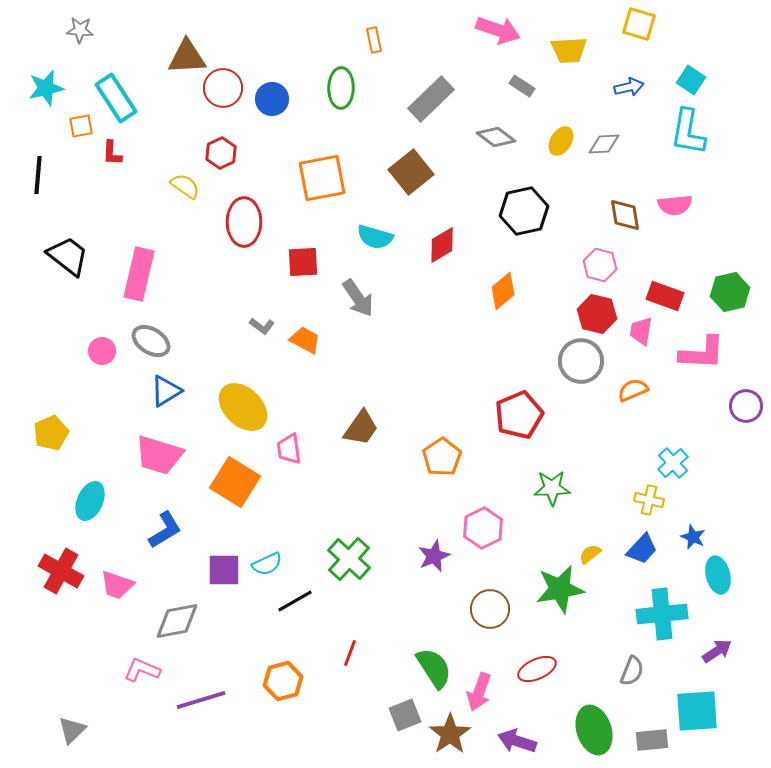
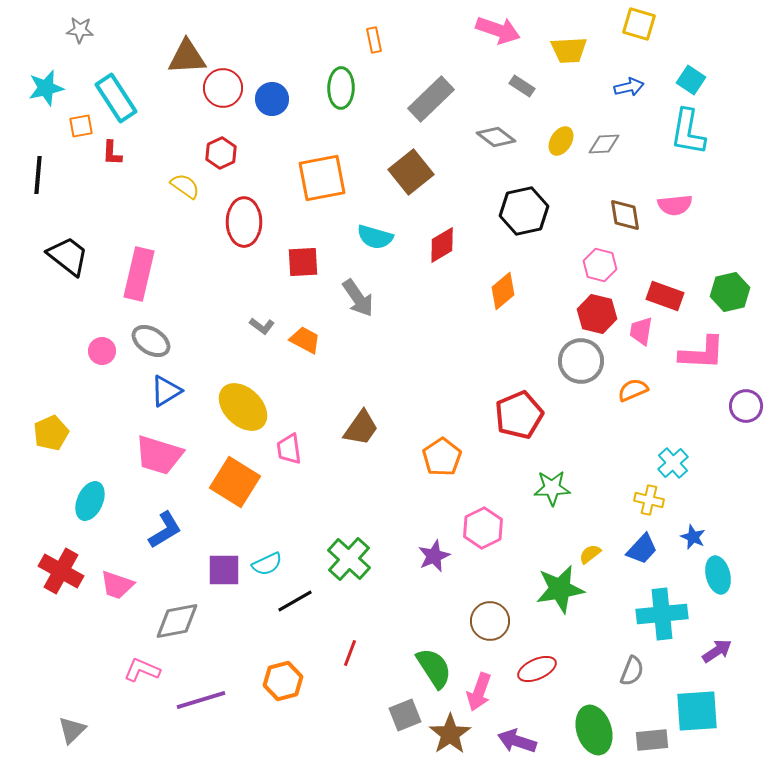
brown circle at (490, 609): moved 12 px down
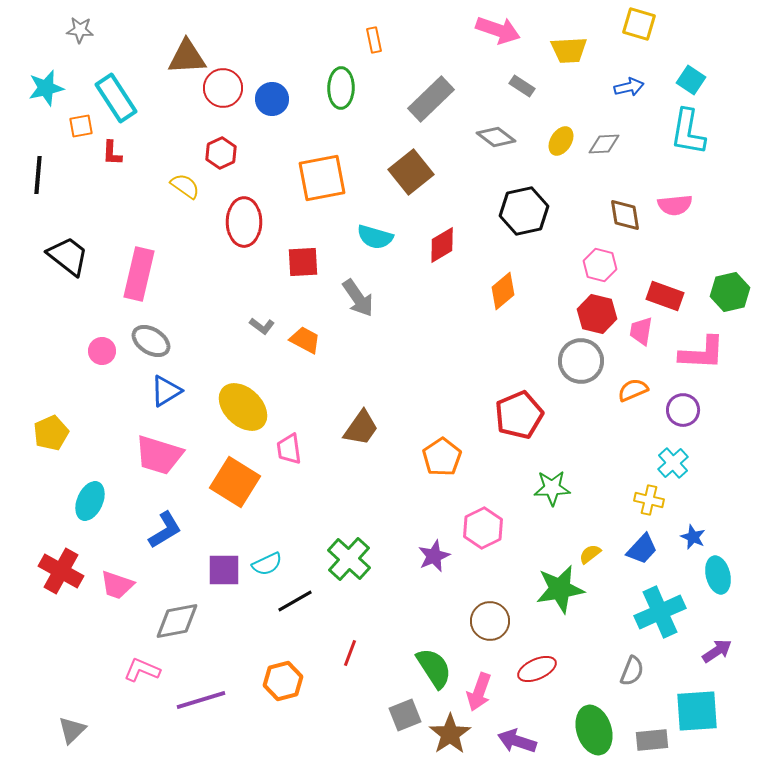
purple circle at (746, 406): moved 63 px left, 4 px down
cyan cross at (662, 614): moved 2 px left, 2 px up; rotated 18 degrees counterclockwise
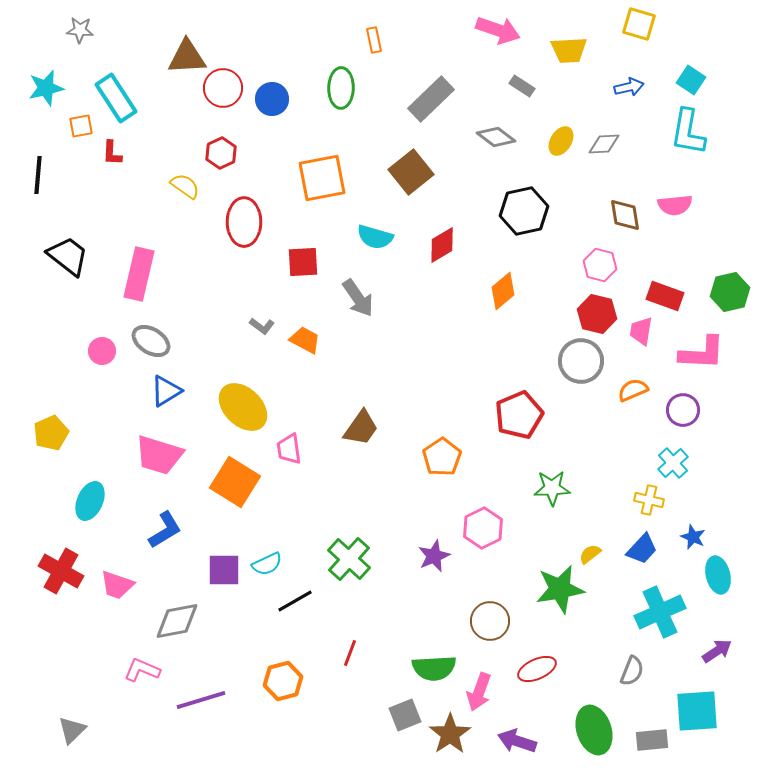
green semicircle at (434, 668): rotated 120 degrees clockwise
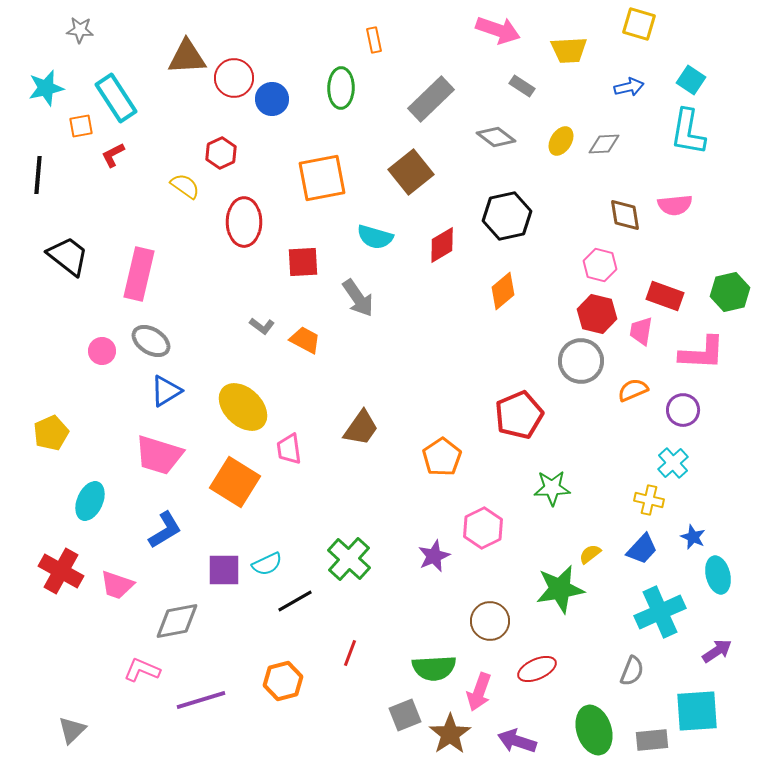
red circle at (223, 88): moved 11 px right, 10 px up
red L-shape at (112, 153): moved 1 px right, 2 px down; rotated 60 degrees clockwise
black hexagon at (524, 211): moved 17 px left, 5 px down
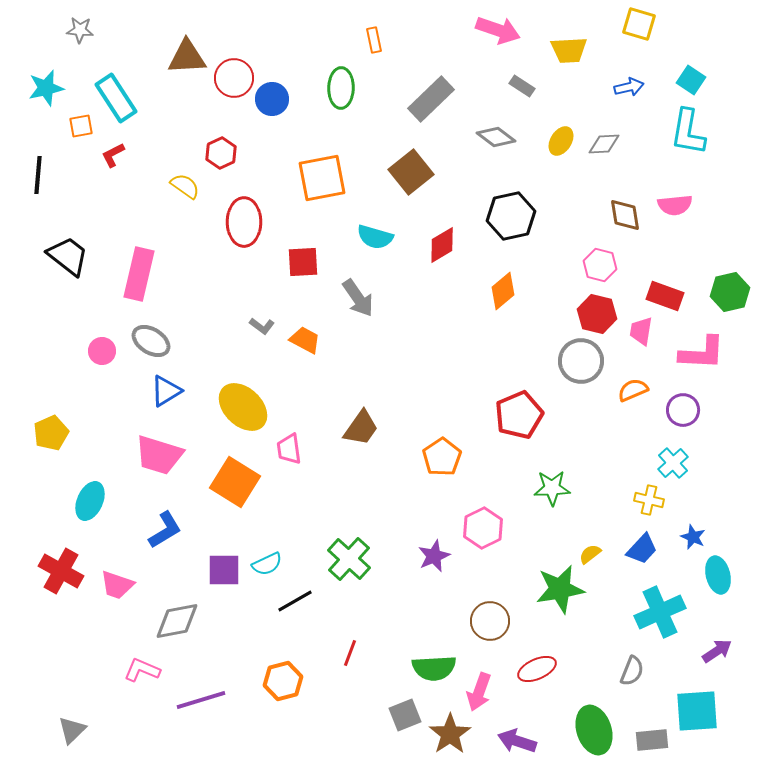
black hexagon at (507, 216): moved 4 px right
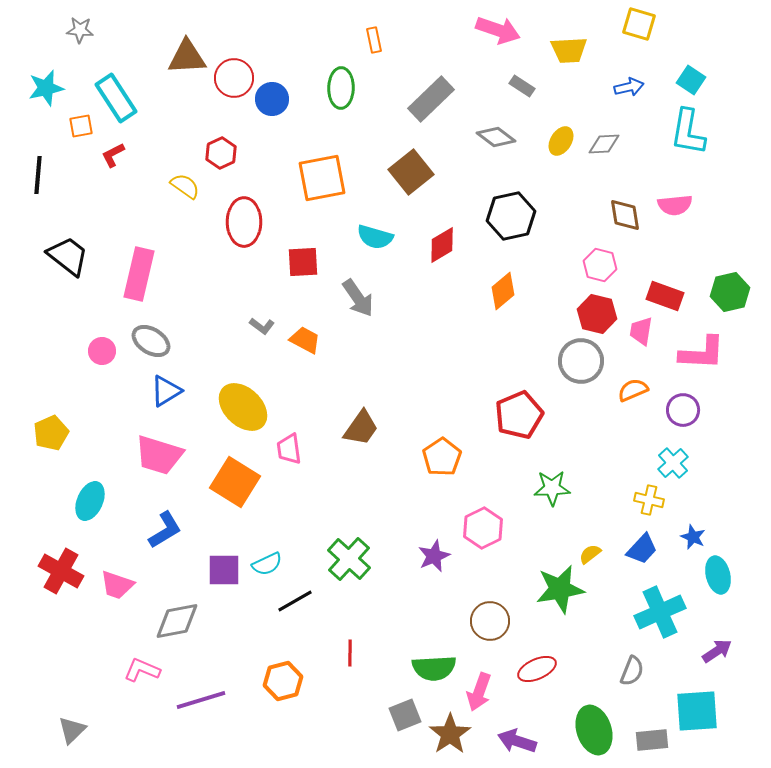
red line at (350, 653): rotated 20 degrees counterclockwise
